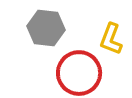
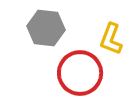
red circle: moved 1 px right
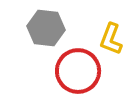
red circle: moved 2 px left, 2 px up
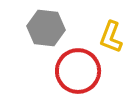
yellow L-shape: moved 2 px up
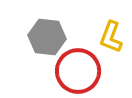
gray hexagon: moved 1 px right, 9 px down
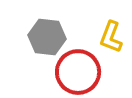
red circle: moved 1 px down
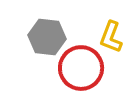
red circle: moved 3 px right, 4 px up
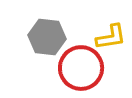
yellow L-shape: rotated 120 degrees counterclockwise
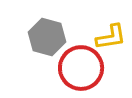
gray hexagon: rotated 9 degrees clockwise
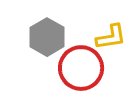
gray hexagon: rotated 15 degrees clockwise
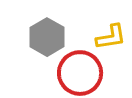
red circle: moved 1 px left, 5 px down
